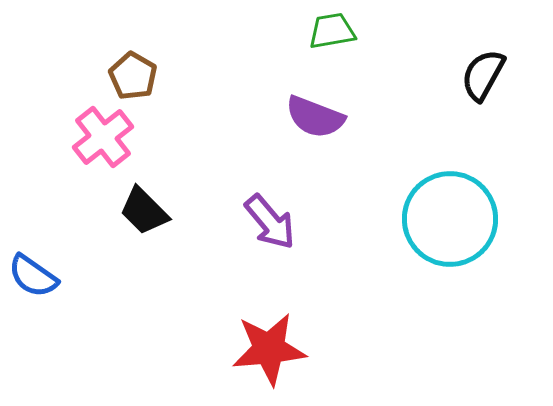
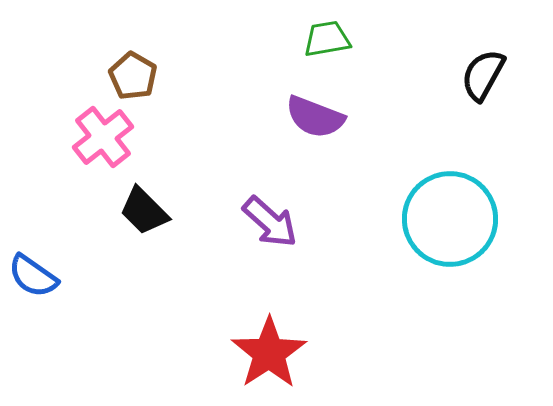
green trapezoid: moved 5 px left, 8 px down
purple arrow: rotated 8 degrees counterclockwise
red star: moved 4 px down; rotated 28 degrees counterclockwise
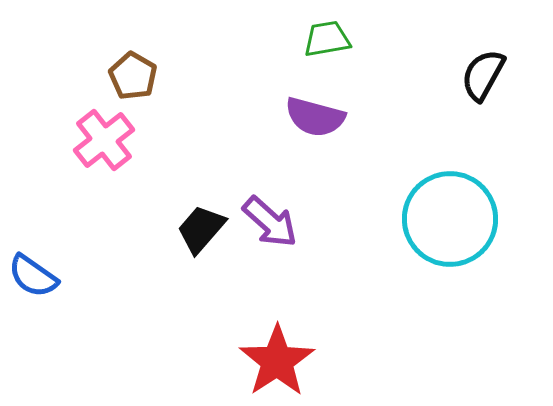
purple semicircle: rotated 6 degrees counterclockwise
pink cross: moved 1 px right, 3 px down
black trapezoid: moved 57 px right, 18 px down; rotated 86 degrees clockwise
red star: moved 8 px right, 8 px down
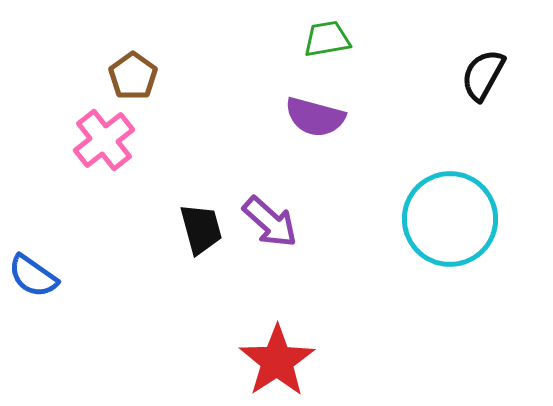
brown pentagon: rotated 6 degrees clockwise
black trapezoid: rotated 124 degrees clockwise
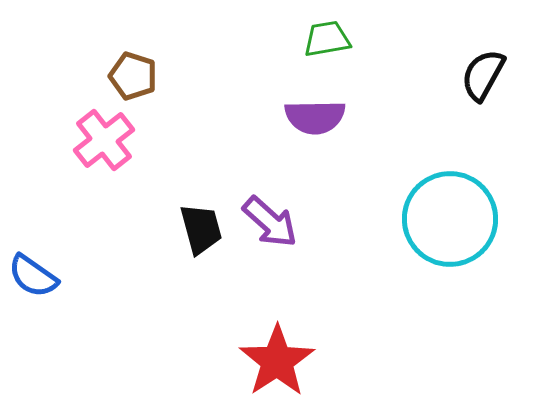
brown pentagon: rotated 18 degrees counterclockwise
purple semicircle: rotated 16 degrees counterclockwise
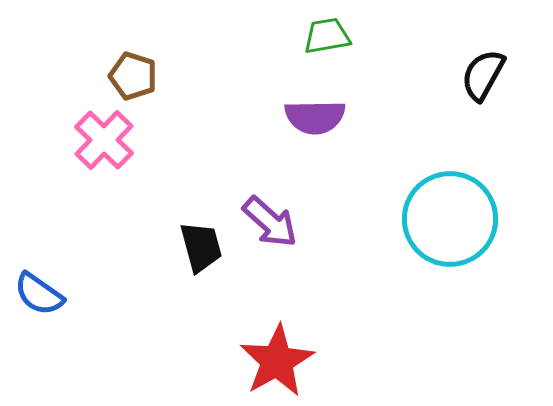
green trapezoid: moved 3 px up
pink cross: rotated 8 degrees counterclockwise
black trapezoid: moved 18 px down
blue semicircle: moved 6 px right, 18 px down
red star: rotated 4 degrees clockwise
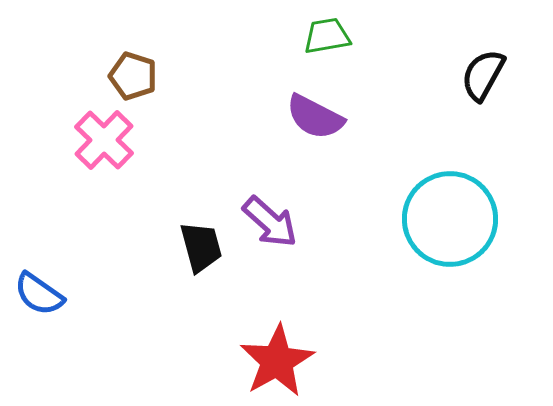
purple semicircle: rotated 28 degrees clockwise
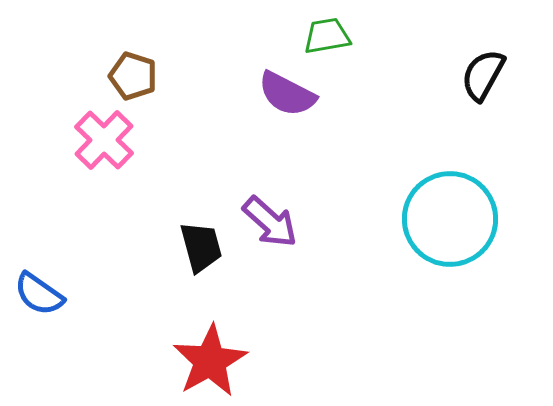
purple semicircle: moved 28 px left, 23 px up
red star: moved 67 px left
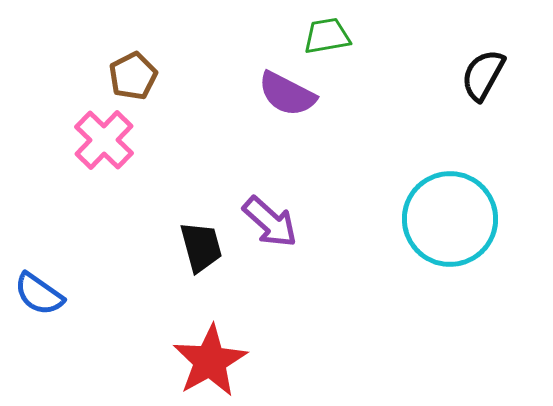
brown pentagon: rotated 27 degrees clockwise
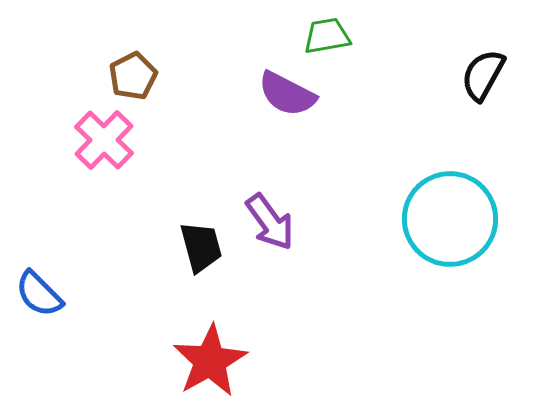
purple arrow: rotated 12 degrees clockwise
blue semicircle: rotated 10 degrees clockwise
